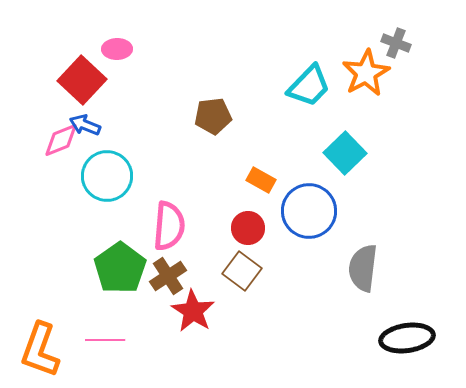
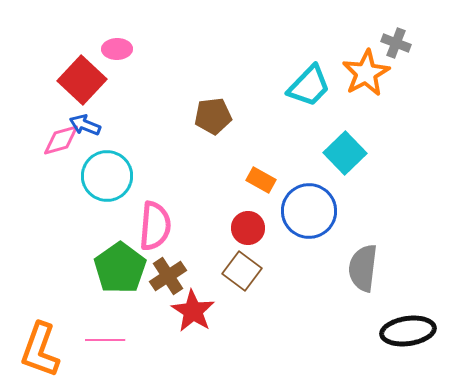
pink diamond: rotated 6 degrees clockwise
pink semicircle: moved 14 px left
black ellipse: moved 1 px right, 7 px up
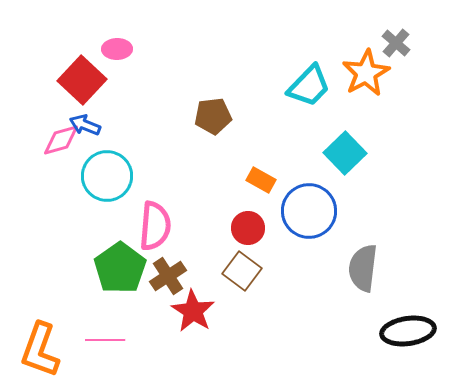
gray cross: rotated 20 degrees clockwise
